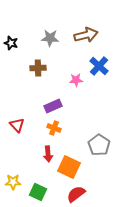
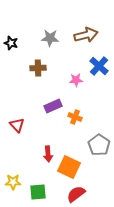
orange cross: moved 21 px right, 11 px up
green square: rotated 30 degrees counterclockwise
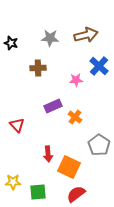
orange cross: rotated 16 degrees clockwise
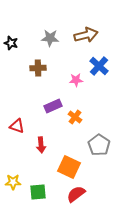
red triangle: moved 1 px down; rotated 28 degrees counterclockwise
red arrow: moved 7 px left, 9 px up
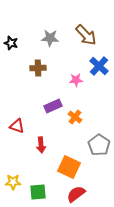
brown arrow: rotated 60 degrees clockwise
